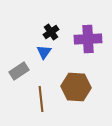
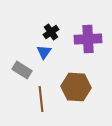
gray rectangle: moved 3 px right, 1 px up; rotated 66 degrees clockwise
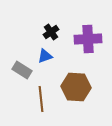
blue triangle: moved 1 px right, 4 px down; rotated 35 degrees clockwise
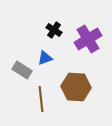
black cross: moved 3 px right, 2 px up; rotated 21 degrees counterclockwise
purple cross: rotated 28 degrees counterclockwise
blue triangle: moved 2 px down
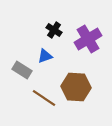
blue triangle: moved 2 px up
brown line: moved 3 px right, 1 px up; rotated 50 degrees counterclockwise
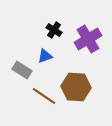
brown line: moved 2 px up
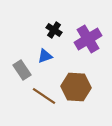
gray rectangle: rotated 24 degrees clockwise
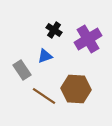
brown hexagon: moved 2 px down
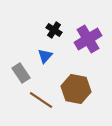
blue triangle: rotated 28 degrees counterclockwise
gray rectangle: moved 1 px left, 3 px down
brown hexagon: rotated 8 degrees clockwise
brown line: moved 3 px left, 4 px down
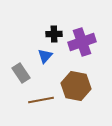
black cross: moved 4 px down; rotated 35 degrees counterclockwise
purple cross: moved 6 px left, 3 px down; rotated 12 degrees clockwise
brown hexagon: moved 3 px up
brown line: rotated 45 degrees counterclockwise
